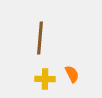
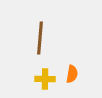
orange semicircle: rotated 36 degrees clockwise
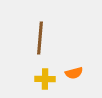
orange semicircle: moved 2 px right, 1 px up; rotated 66 degrees clockwise
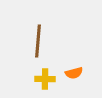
brown line: moved 2 px left, 3 px down
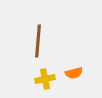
yellow cross: rotated 12 degrees counterclockwise
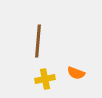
orange semicircle: moved 2 px right; rotated 36 degrees clockwise
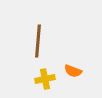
orange semicircle: moved 3 px left, 2 px up
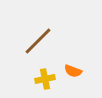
brown line: rotated 40 degrees clockwise
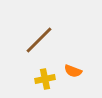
brown line: moved 1 px right, 1 px up
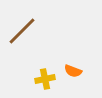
brown line: moved 17 px left, 9 px up
